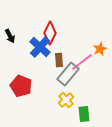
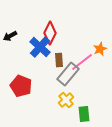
black arrow: rotated 88 degrees clockwise
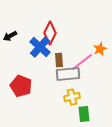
gray rectangle: rotated 45 degrees clockwise
yellow cross: moved 6 px right, 3 px up; rotated 28 degrees clockwise
